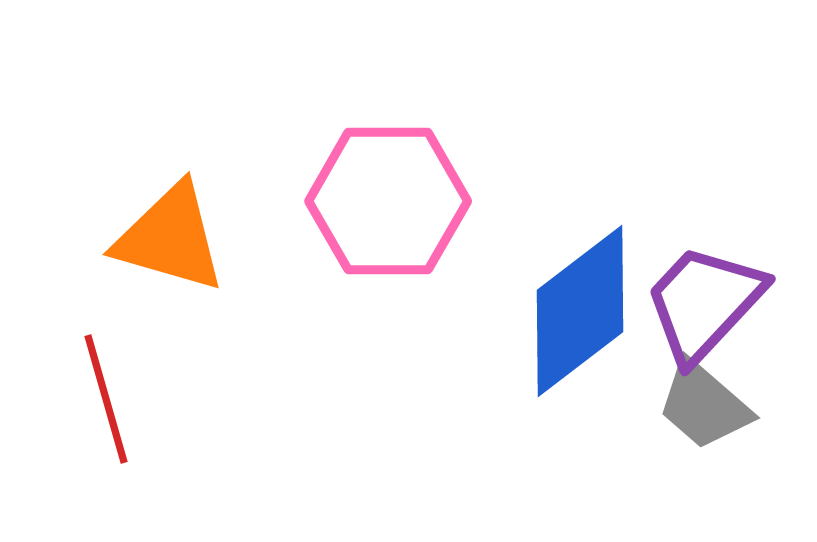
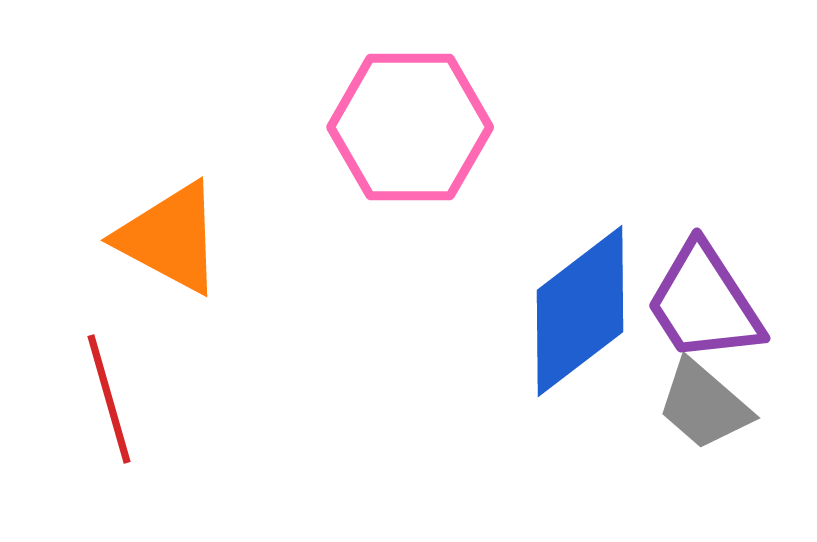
pink hexagon: moved 22 px right, 74 px up
orange triangle: rotated 12 degrees clockwise
purple trapezoid: rotated 76 degrees counterclockwise
red line: moved 3 px right
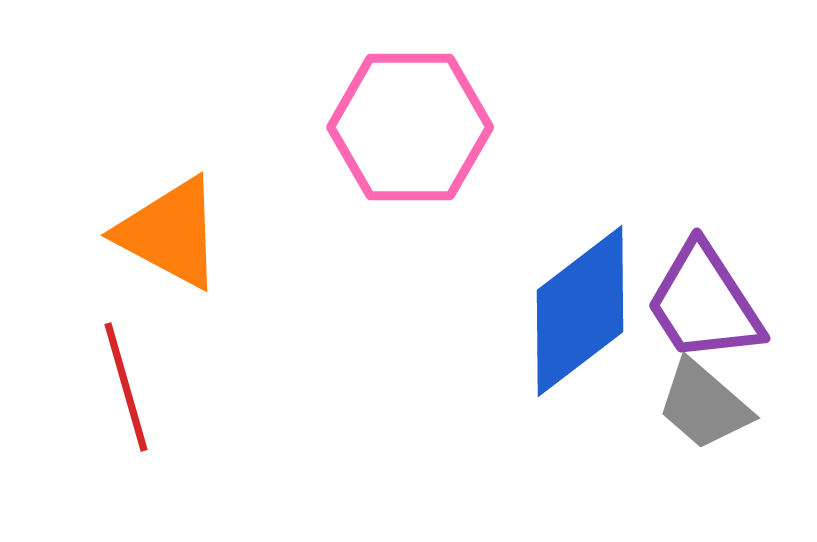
orange triangle: moved 5 px up
red line: moved 17 px right, 12 px up
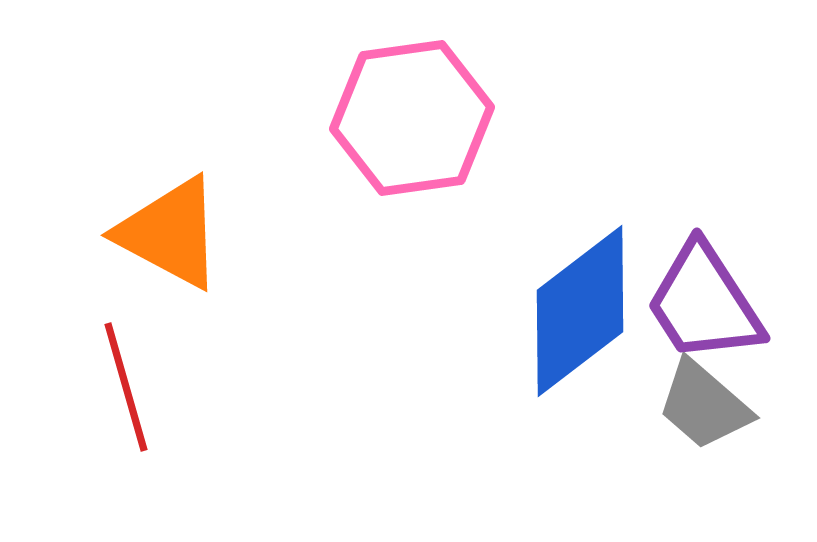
pink hexagon: moved 2 px right, 9 px up; rotated 8 degrees counterclockwise
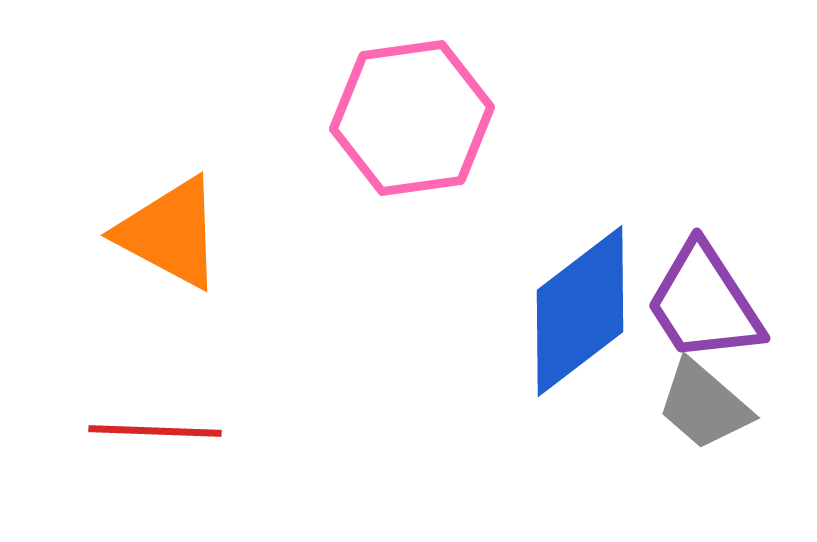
red line: moved 29 px right, 44 px down; rotated 72 degrees counterclockwise
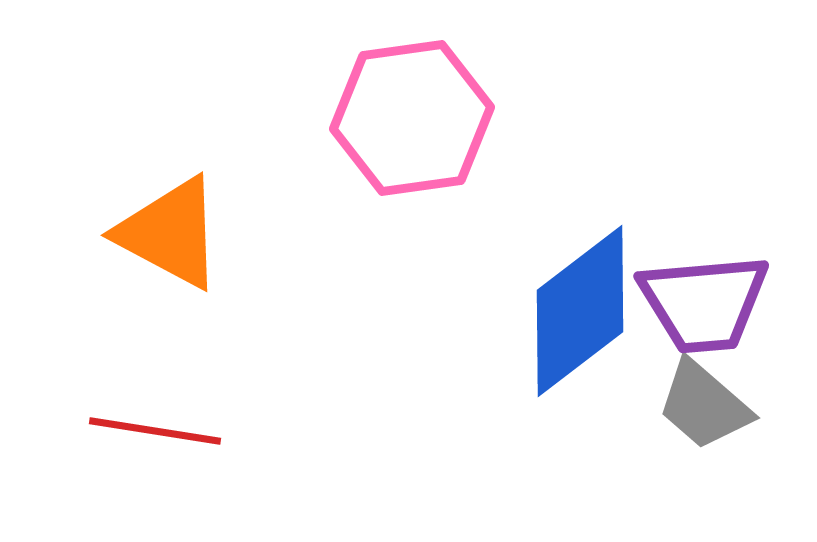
purple trapezoid: rotated 62 degrees counterclockwise
red line: rotated 7 degrees clockwise
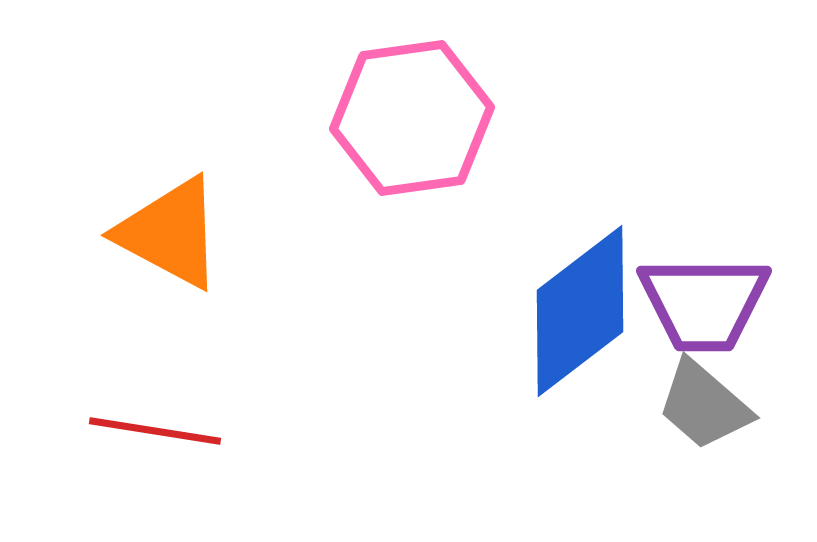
purple trapezoid: rotated 5 degrees clockwise
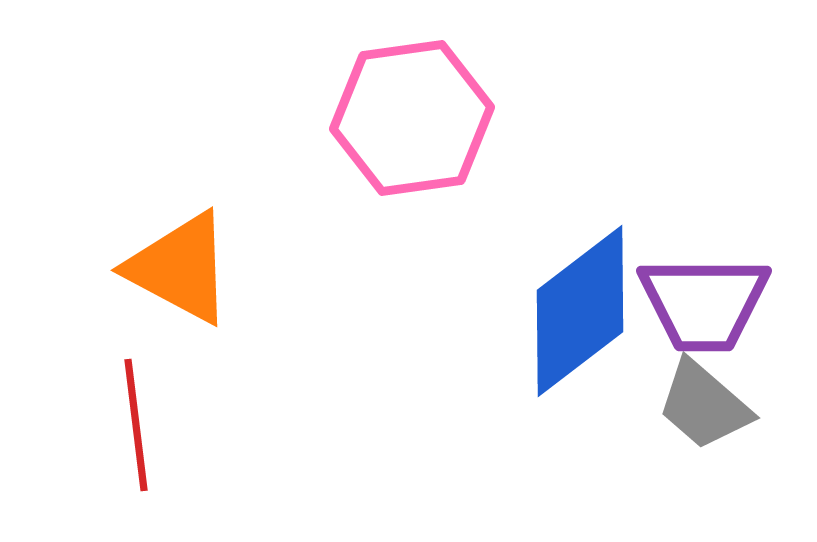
orange triangle: moved 10 px right, 35 px down
red line: moved 19 px left, 6 px up; rotated 74 degrees clockwise
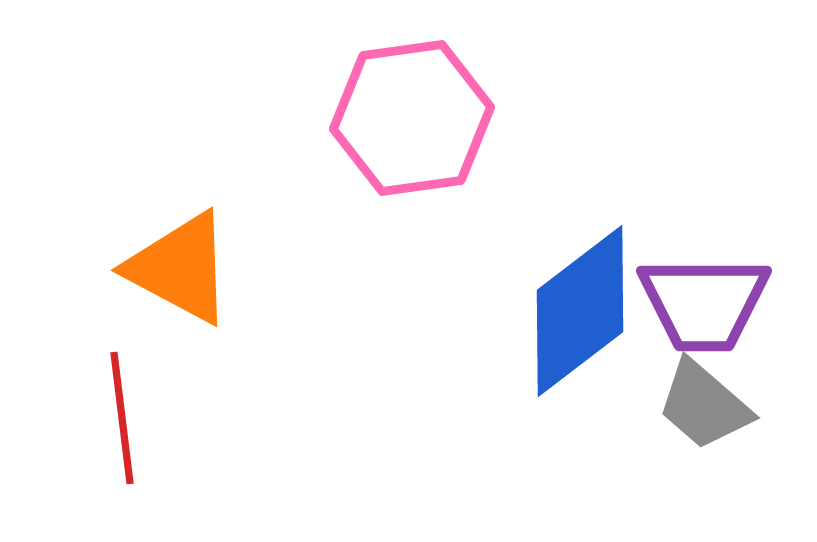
red line: moved 14 px left, 7 px up
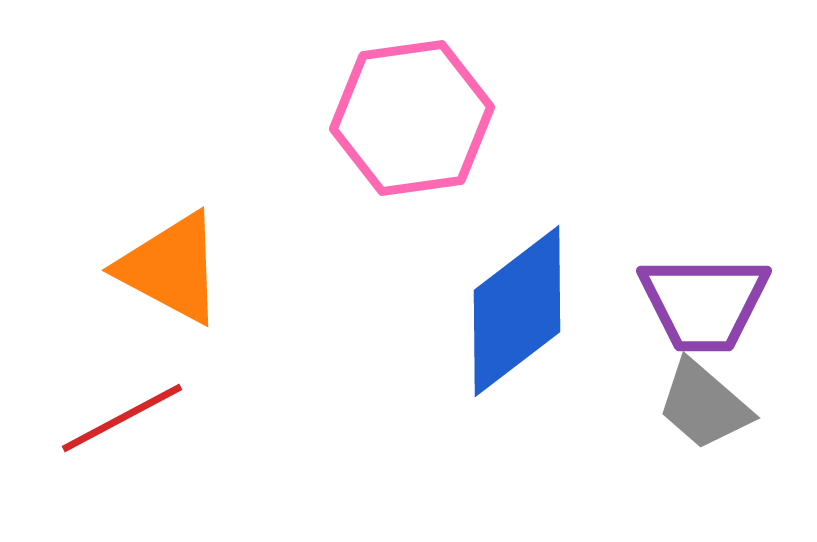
orange triangle: moved 9 px left
blue diamond: moved 63 px left
red line: rotated 69 degrees clockwise
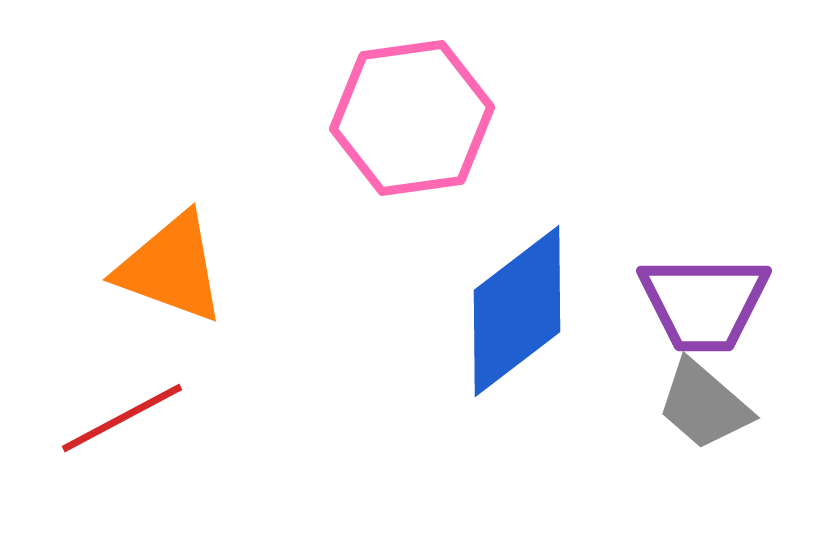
orange triangle: rotated 8 degrees counterclockwise
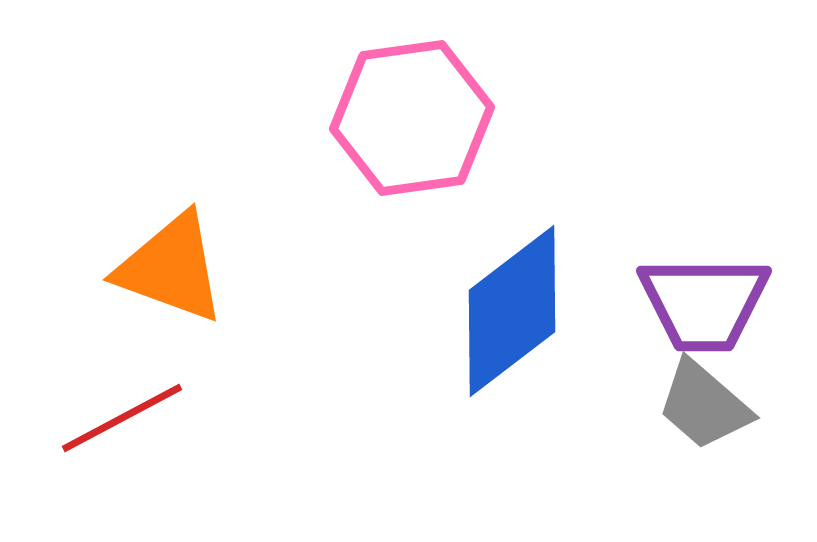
blue diamond: moved 5 px left
